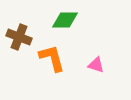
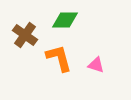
brown cross: moved 6 px right, 2 px up; rotated 15 degrees clockwise
orange L-shape: moved 7 px right
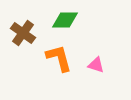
brown cross: moved 2 px left, 2 px up
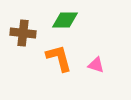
brown cross: rotated 30 degrees counterclockwise
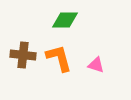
brown cross: moved 22 px down
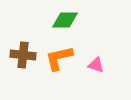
orange L-shape: rotated 88 degrees counterclockwise
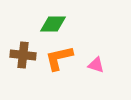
green diamond: moved 12 px left, 4 px down
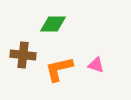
orange L-shape: moved 11 px down
